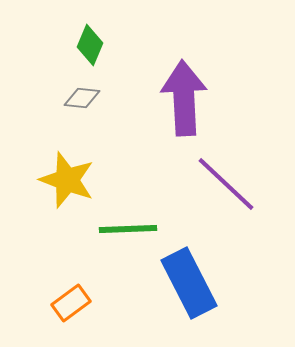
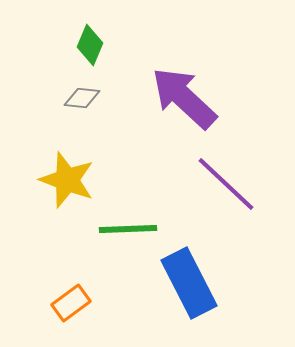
purple arrow: rotated 44 degrees counterclockwise
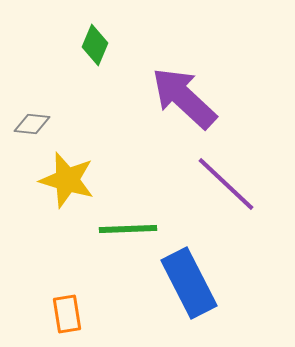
green diamond: moved 5 px right
gray diamond: moved 50 px left, 26 px down
yellow star: rotated 4 degrees counterclockwise
orange rectangle: moved 4 px left, 11 px down; rotated 63 degrees counterclockwise
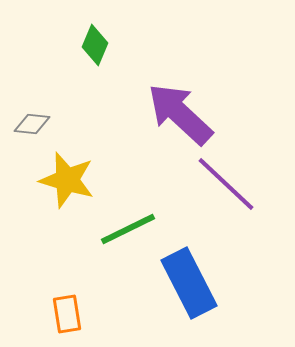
purple arrow: moved 4 px left, 16 px down
green line: rotated 24 degrees counterclockwise
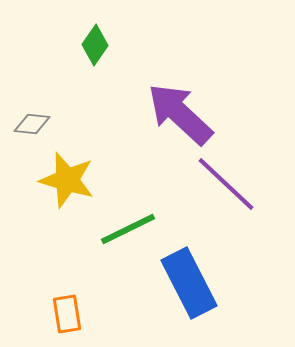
green diamond: rotated 12 degrees clockwise
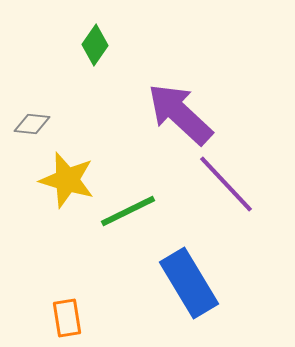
purple line: rotated 4 degrees clockwise
green line: moved 18 px up
blue rectangle: rotated 4 degrees counterclockwise
orange rectangle: moved 4 px down
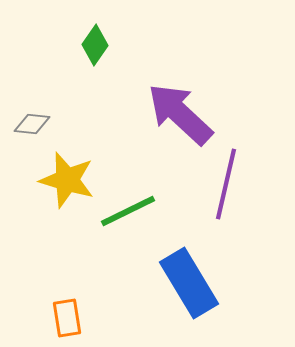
purple line: rotated 56 degrees clockwise
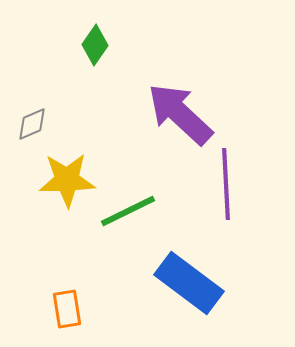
gray diamond: rotated 30 degrees counterclockwise
yellow star: rotated 18 degrees counterclockwise
purple line: rotated 16 degrees counterclockwise
blue rectangle: rotated 22 degrees counterclockwise
orange rectangle: moved 9 px up
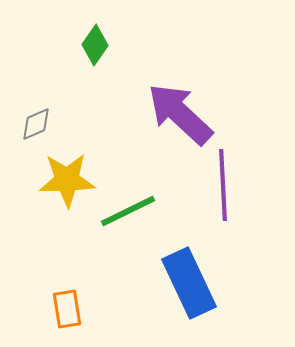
gray diamond: moved 4 px right
purple line: moved 3 px left, 1 px down
blue rectangle: rotated 28 degrees clockwise
